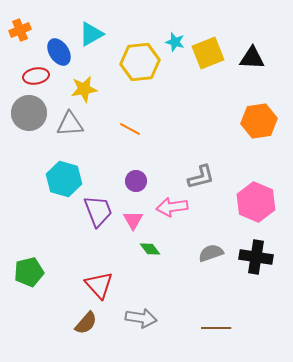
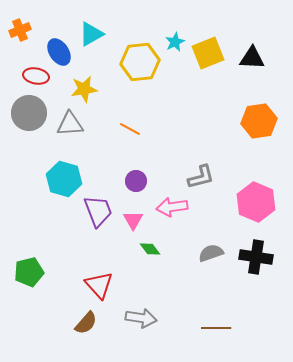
cyan star: rotated 30 degrees clockwise
red ellipse: rotated 20 degrees clockwise
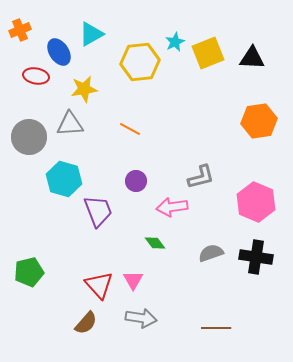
gray circle: moved 24 px down
pink triangle: moved 60 px down
green diamond: moved 5 px right, 6 px up
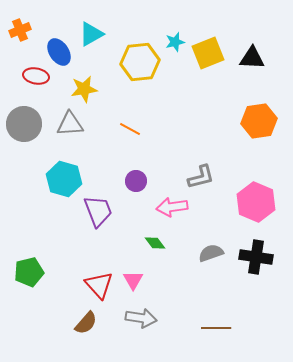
cyan star: rotated 12 degrees clockwise
gray circle: moved 5 px left, 13 px up
